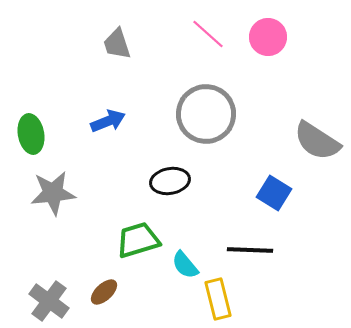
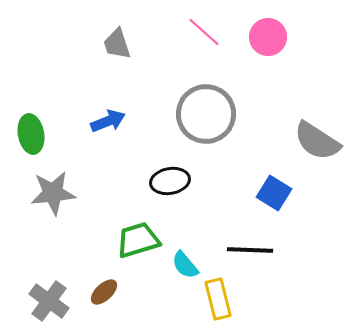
pink line: moved 4 px left, 2 px up
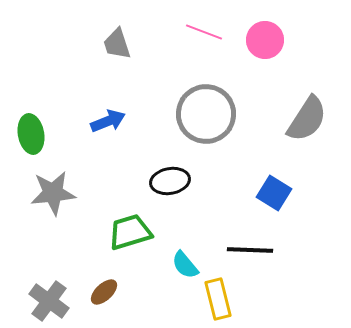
pink line: rotated 21 degrees counterclockwise
pink circle: moved 3 px left, 3 px down
gray semicircle: moved 10 px left, 22 px up; rotated 90 degrees counterclockwise
green trapezoid: moved 8 px left, 8 px up
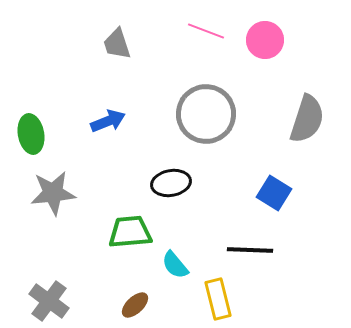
pink line: moved 2 px right, 1 px up
gray semicircle: rotated 15 degrees counterclockwise
black ellipse: moved 1 px right, 2 px down
green trapezoid: rotated 12 degrees clockwise
cyan semicircle: moved 10 px left
brown ellipse: moved 31 px right, 13 px down
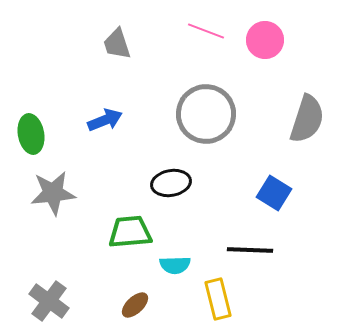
blue arrow: moved 3 px left, 1 px up
cyan semicircle: rotated 52 degrees counterclockwise
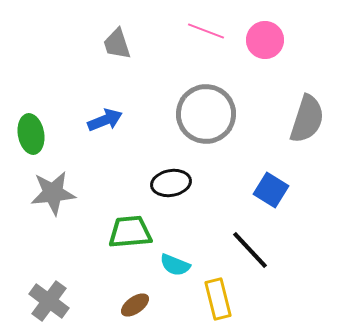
blue square: moved 3 px left, 3 px up
black line: rotated 45 degrees clockwise
cyan semicircle: rotated 24 degrees clockwise
brown ellipse: rotated 8 degrees clockwise
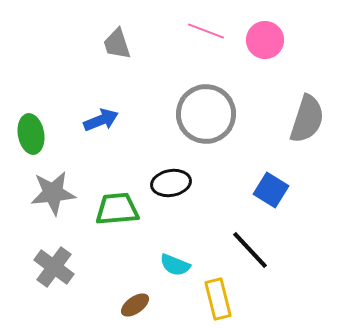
blue arrow: moved 4 px left
green trapezoid: moved 13 px left, 23 px up
gray cross: moved 5 px right, 34 px up
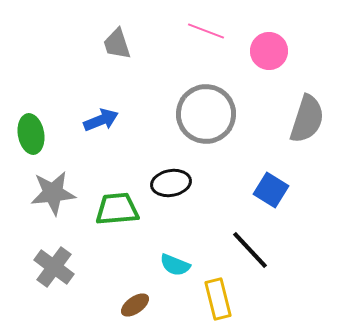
pink circle: moved 4 px right, 11 px down
